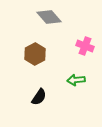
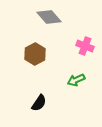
green arrow: rotated 18 degrees counterclockwise
black semicircle: moved 6 px down
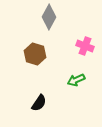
gray diamond: rotated 70 degrees clockwise
brown hexagon: rotated 15 degrees counterclockwise
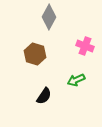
black semicircle: moved 5 px right, 7 px up
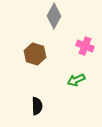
gray diamond: moved 5 px right, 1 px up
black semicircle: moved 7 px left, 10 px down; rotated 36 degrees counterclockwise
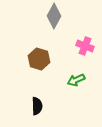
brown hexagon: moved 4 px right, 5 px down
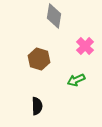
gray diamond: rotated 20 degrees counterclockwise
pink cross: rotated 24 degrees clockwise
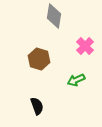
black semicircle: rotated 18 degrees counterclockwise
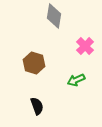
brown hexagon: moved 5 px left, 4 px down
